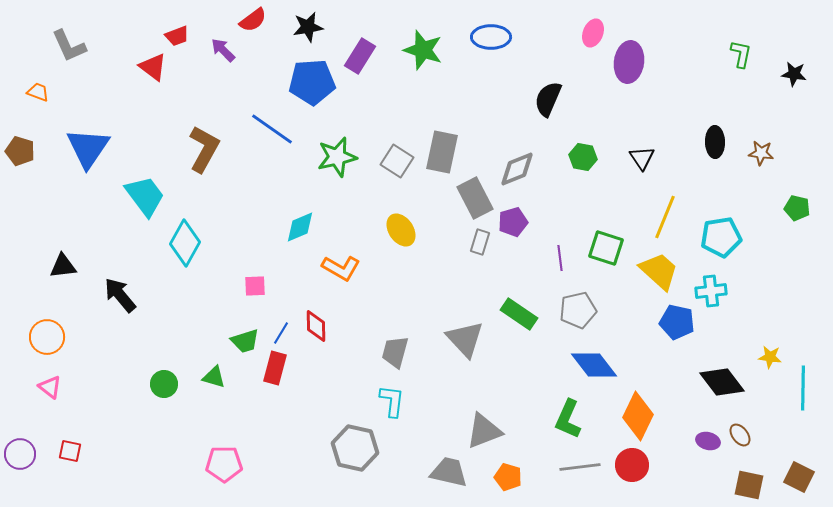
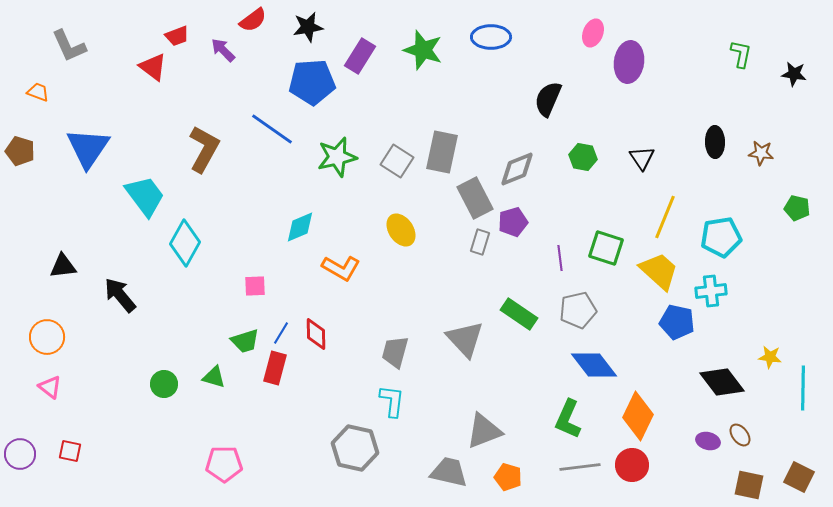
red diamond at (316, 326): moved 8 px down
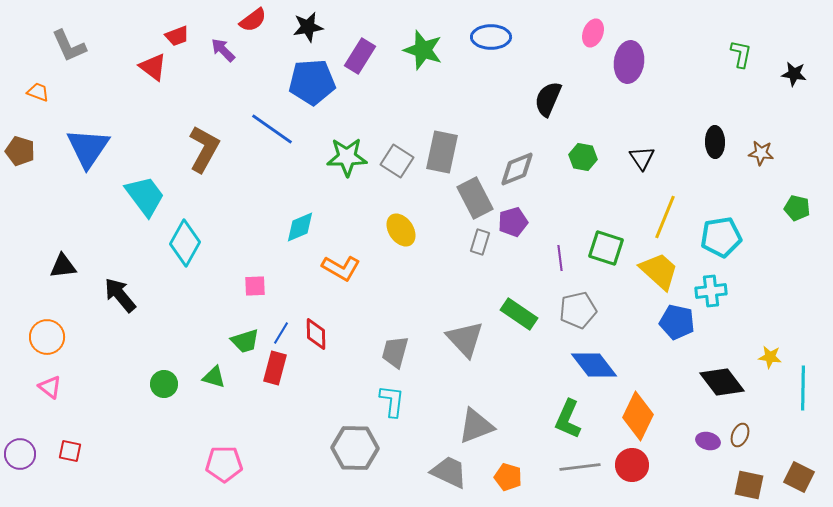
green star at (337, 157): moved 10 px right; rotated 12 degrees clockwise
gray triangle at (484, 431): moved 8 px left, 5 px up
brown ellipse at (740, 435): rotated 60 degrees clockwise
gray hexagon at (355, 448): rotated 12 degrees counterclockwise
gray trapezoid at (449, 472): rotated 12 degrees clockwise
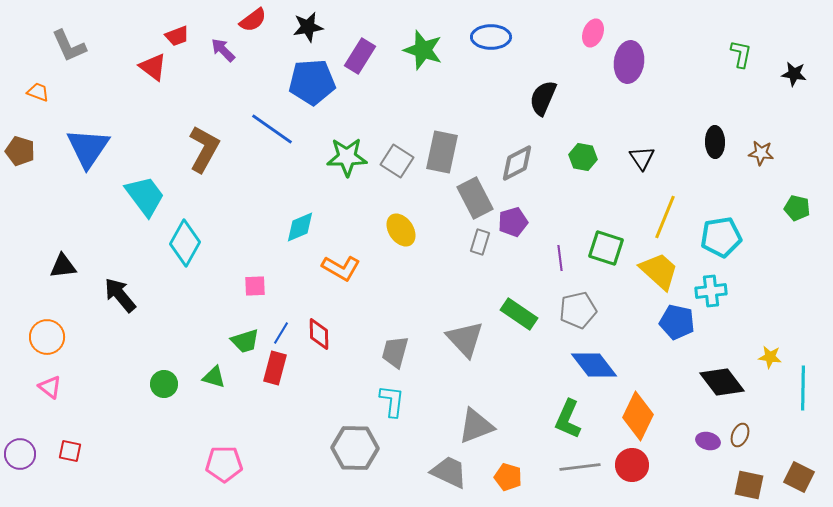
black semicircle at (548, 99): moved 5 px left, 1 px up
gray diamond at (517, 169): moved 6 px up; rotated 6 degrees counterclockwise
red diamond at (316, 334): moved 3 px right
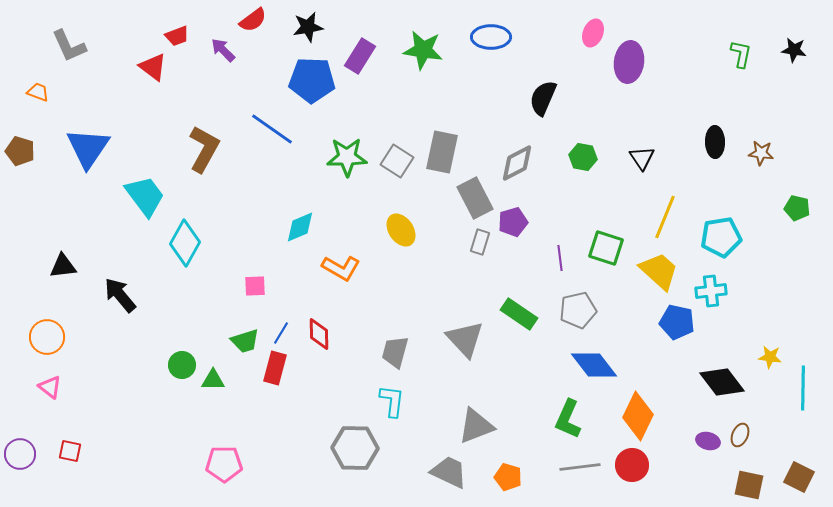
green star at (423, 50): rotated 9 degrees counterclockwise
black star at (794, 74): moved 24 px up
blue pentagon at (312, 82): moved 2 px up; rotated 6 degrees clockwise
green triangle at (214, 377): moved 1 px left, 3 px down; rotated 15 degrees counterclockwise
green circle at (164, 384): moved 18 px right, 19 px up
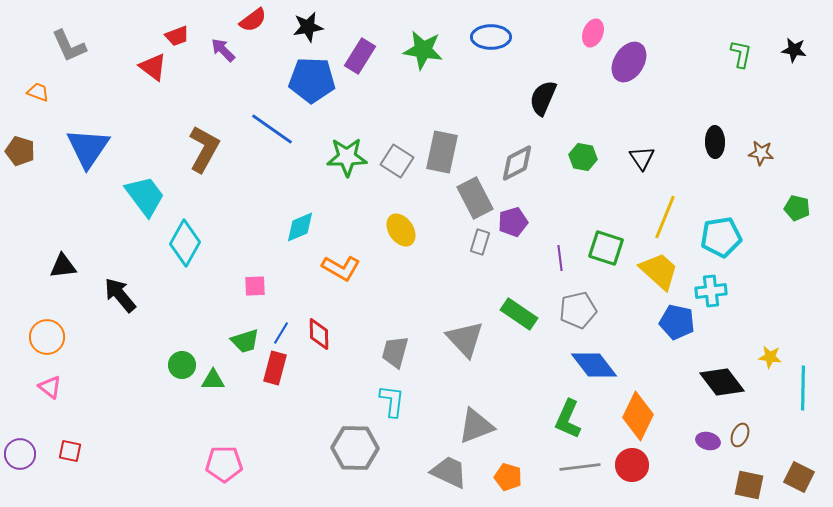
purple ellipse at (629, 62): rotated 24 degrees clockwise
